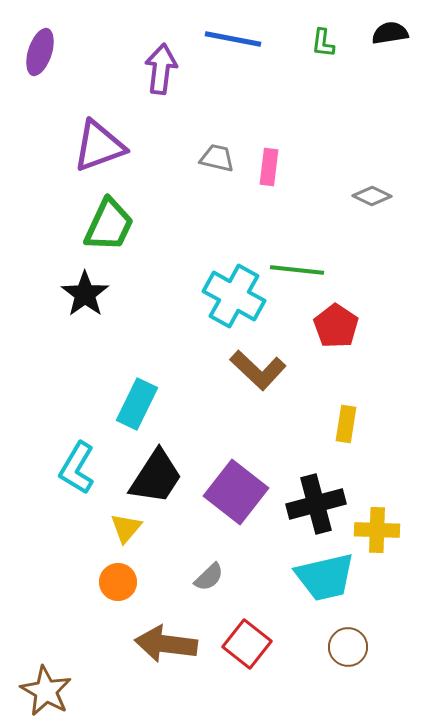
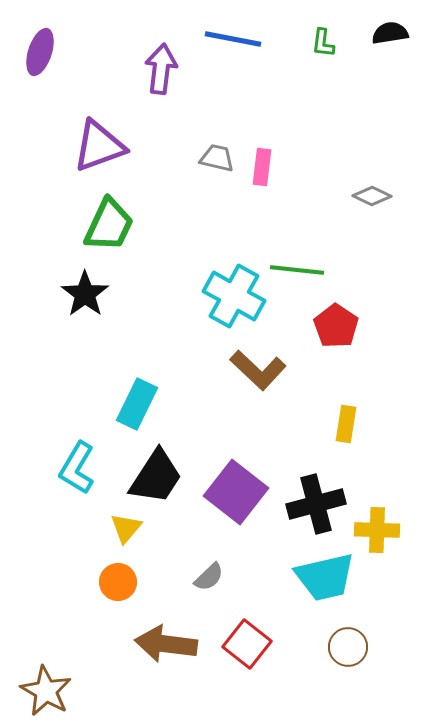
pink rectangle: moved 7 px left
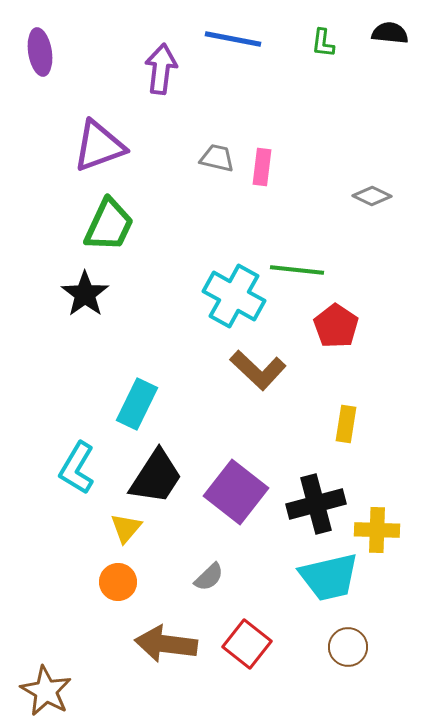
black semicircle: rotated 15 degrees clockwise
purple ellipse: rotated 27 degrees counterclockwise
cyan trapezoid: moved 4 px right
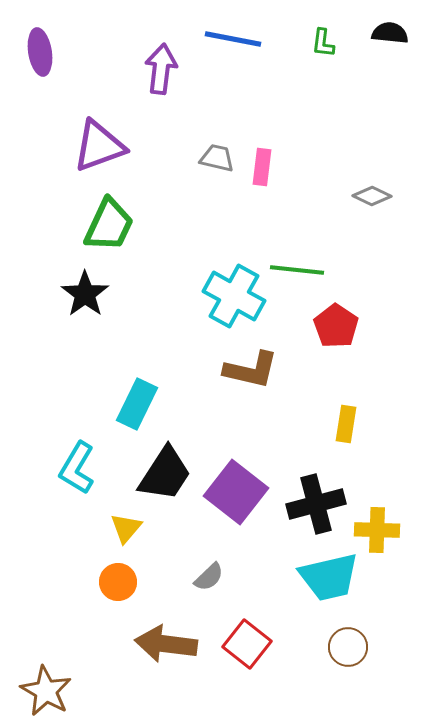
brown L-shape: moved 7 px left; rotated 30 degrees counterclockwise
black trapezoid: moved 9 px right, 3 px up
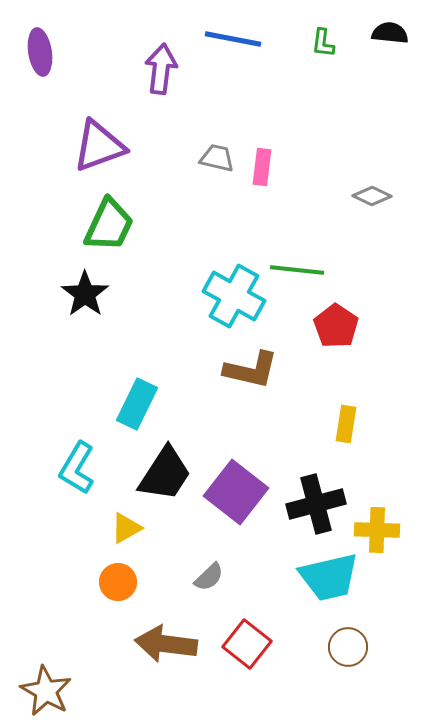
yellow triangle: rotated 20 degrees clockwise
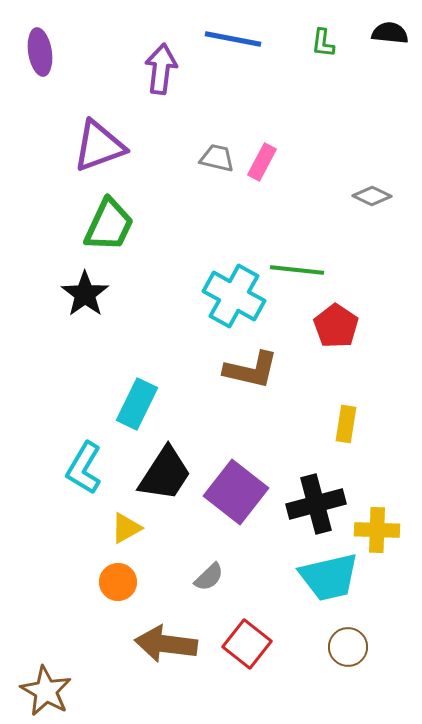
pink rectangle: moved 5 px up; rotated 21 degrees clockwise
cyan L-shape: moved 7 px right
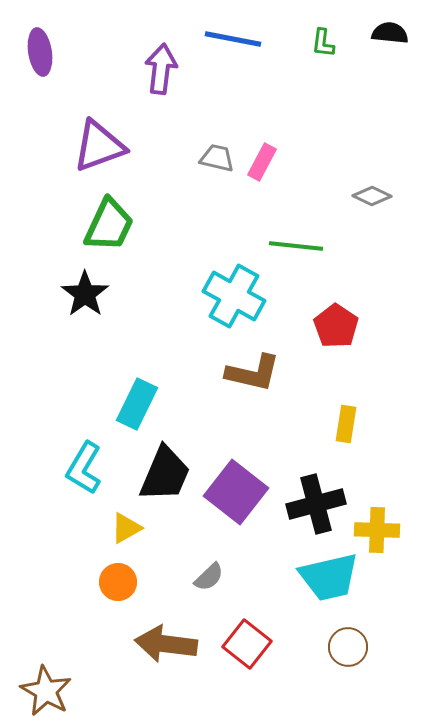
green line: moved 1 px left, 24 px up
brown L-shape: moved 2 px right, 3 px down
black trapezoid: rotated 10 degrees counterclockwise
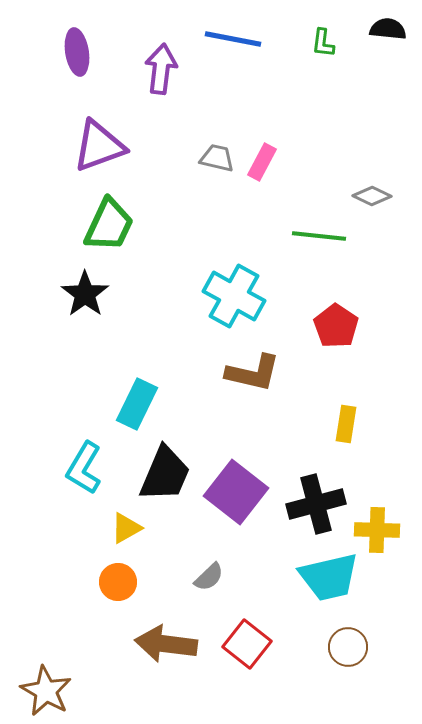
black semicircle: moved 2 px left, 4 px up
purple ellipse: moved 37 px right
green line: moved 23 px right, 10 px up
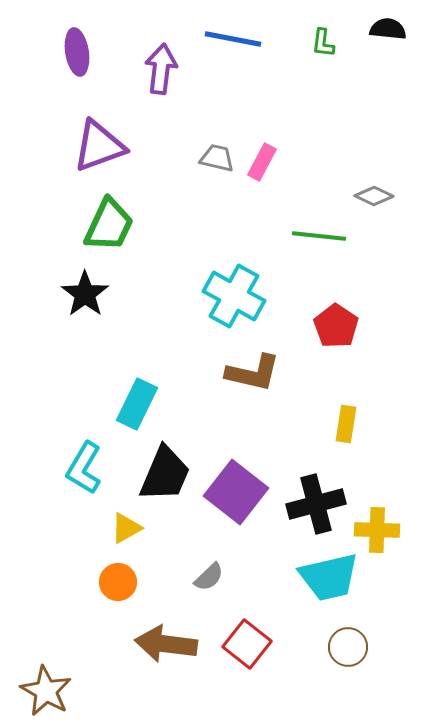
gray diamond: moved 2 px right
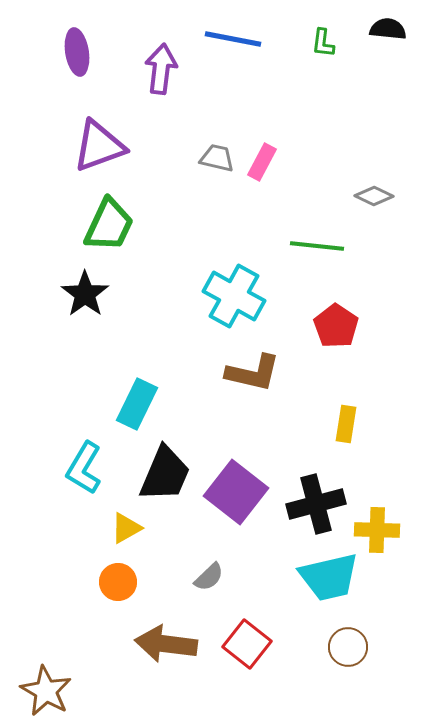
green line: moved 2 px left, 10 px down
